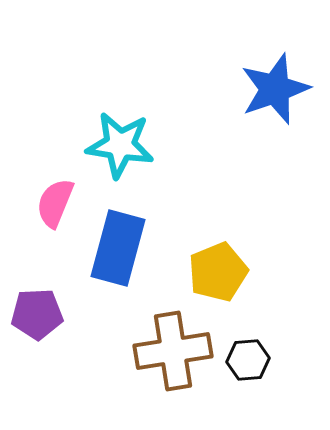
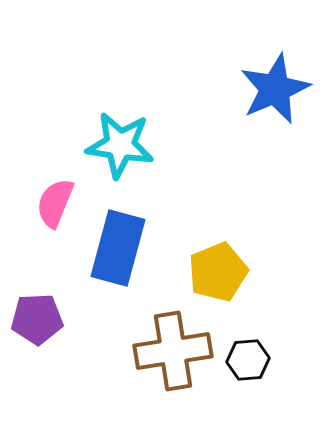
blue star: rotated 4 degrees counterclockwise
purple pentagon: moved 5 px down
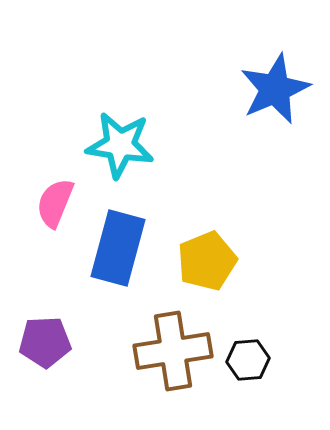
yellow pentagon: moved 11 px left, 11 px up
purple pentagon: moved 8 px right, 23 px down
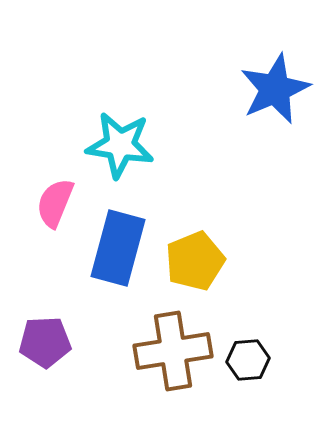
yellow pentagon: moved 12 px left
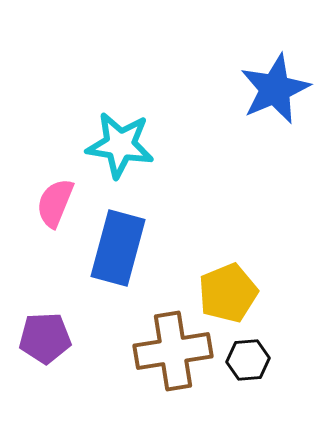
yellow pentagon: moved 33 px right, 32 px down
purple pentagon: moved 4 px up
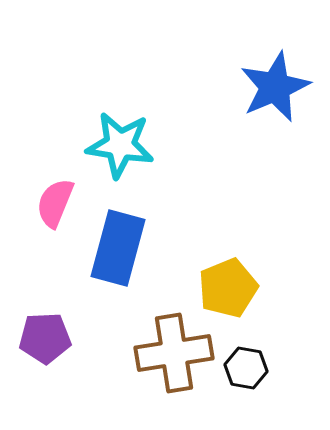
blue star: moved 2 px up
yellow pentagon: moved 5 px up
brown cross: moved 1 px right, 2 px down
black hexagon: moved 2 px left, 8 px down; rotated 15 degrees clockwise
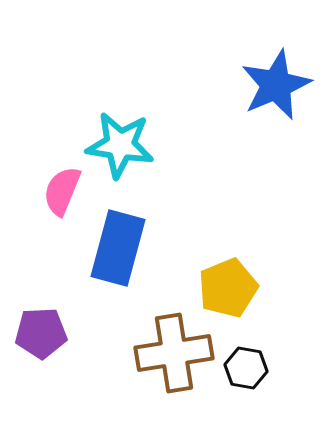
blue star: moved 1 px right, 2 px up
pink semicircle: moved 7 px right, 12 px up
purple pentagon: moved 4 px left, 5 px up
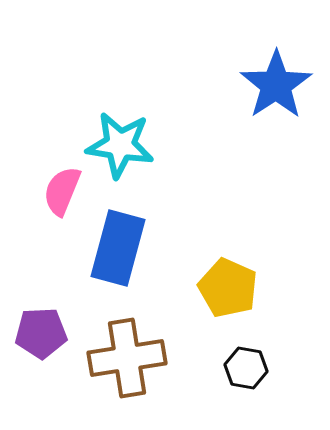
blue star: rotated 10 degrees counterclockwise
yellow pentagon: rotated 26 degrees counterclockwise
brown cross: moved 47 px left, 5 px down
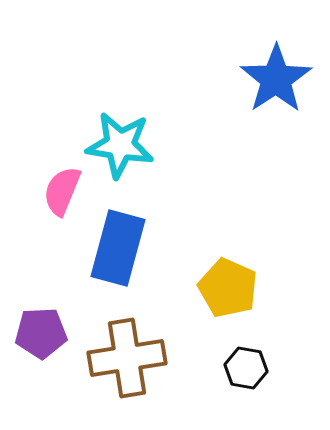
blue star: moved 6 px up
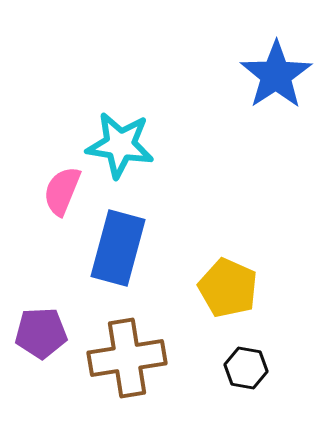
blue star: moved 4 px up
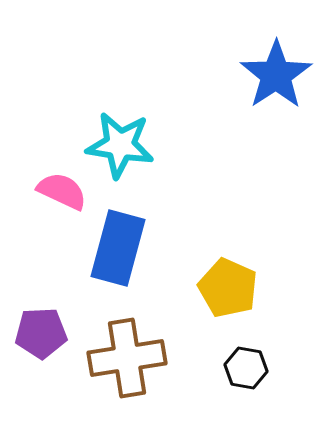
pink semicircle: rotated 93 degrees clockwise
